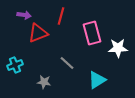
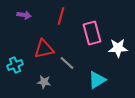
red triangle: moved 6 px right, 16 px down; rotated 10 degrees clockwise
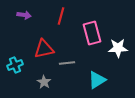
gray line: rotated 49 degrees counterclockwise
gray star: rotated 24 degrees clockwise
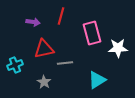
purple arrow: moved 9 px right, 7 px down
gray line: moved 2 px left
